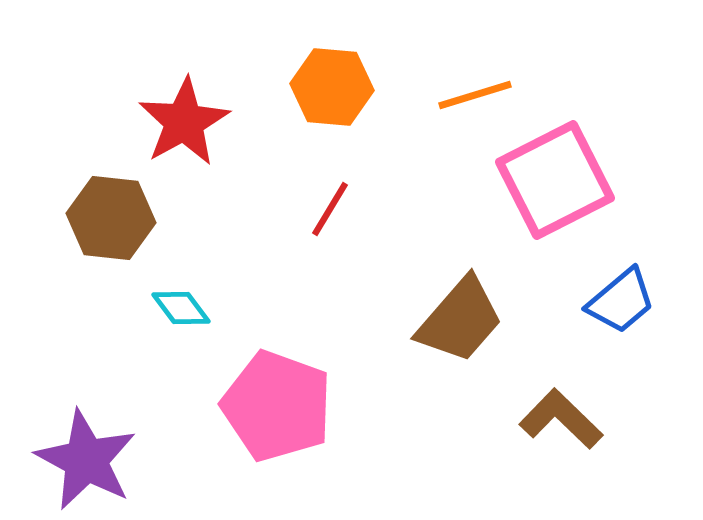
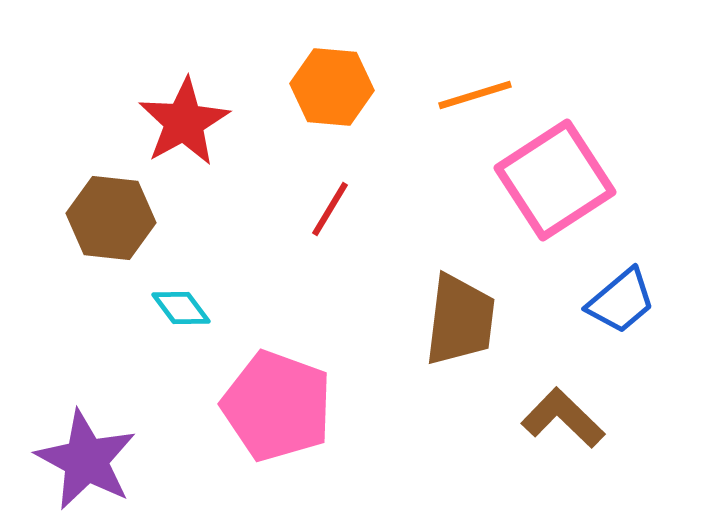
pink square: rotated 6 degrees counterclockwise
brown trapezoid: rotated 34 degrees counterclockwise
brown L-shape: moved 2 px right, 1 px up
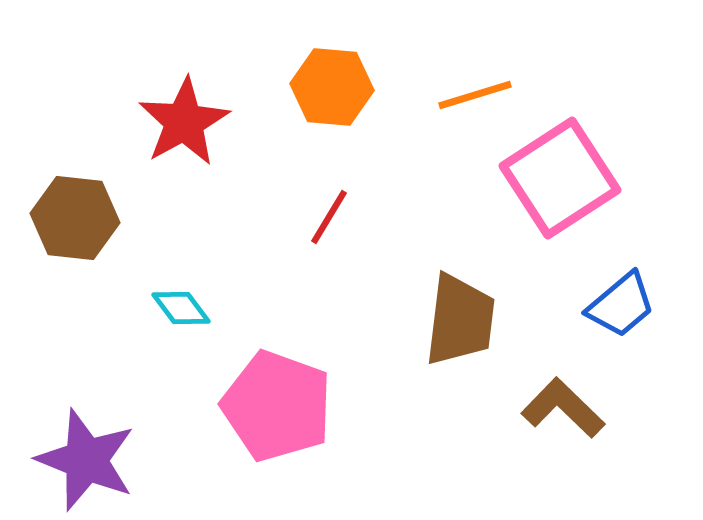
pink square: moved 5 px right, 2 px up
red line: moved 1 px left, 8 px down
brown hexagon: moved 36 px left
blue trapezoid: moved 4 px down
brown L-shape: moved 10 px up
purple star: rotated 6 degrees counterclockwise
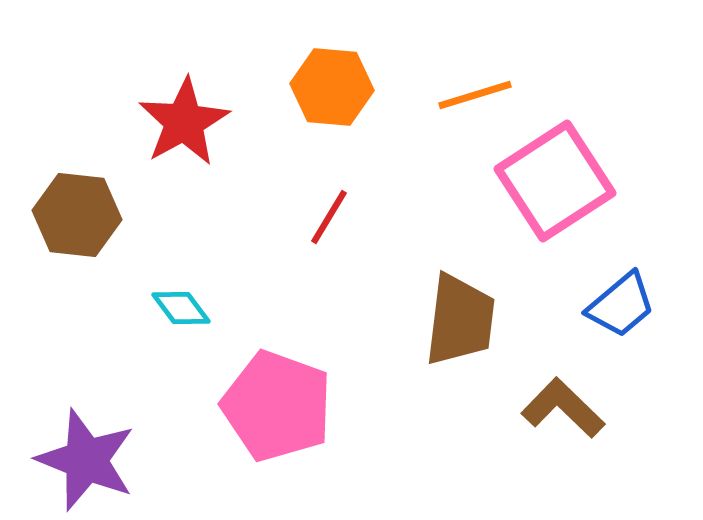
pink square: moved 5 px left, 3 px down
brown hexagon: moved 2 px right, 3 px up
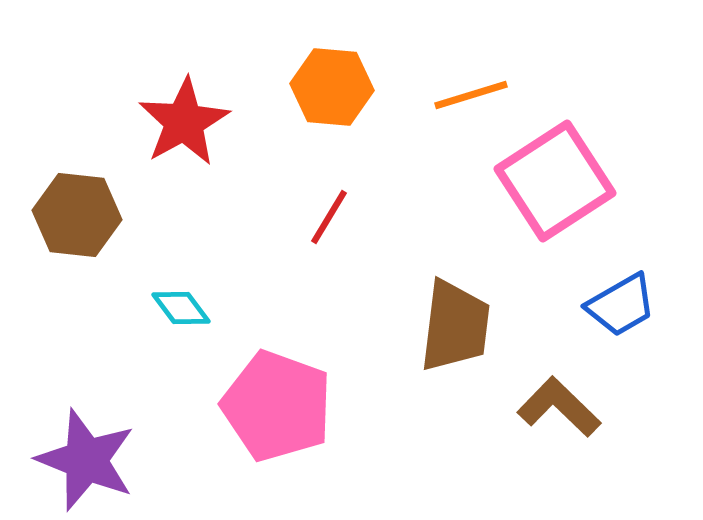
orange line: moved 4 px left
blue trapezoid: rotated 10 degrees clockwise
brown trapezoid: moved 5 px left, 6 px down
brown L-shape: moved 4 px left, 1 px up
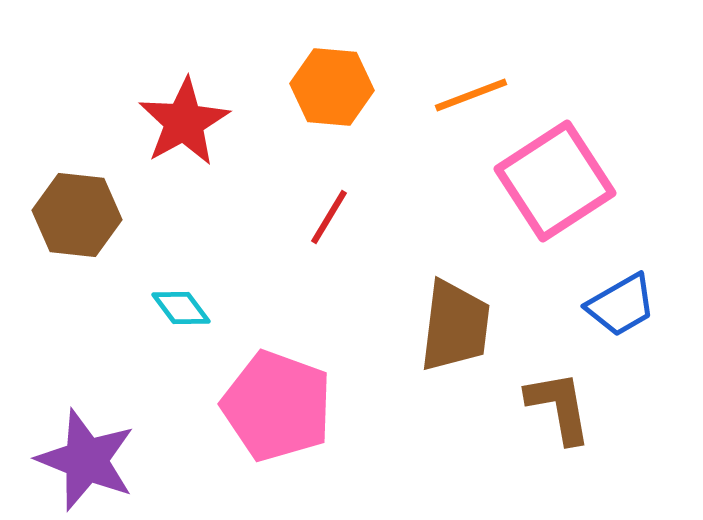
orange line: rotated 4 degrees counterclockwise
brown L-shape: rotated 36 degrees clockwise
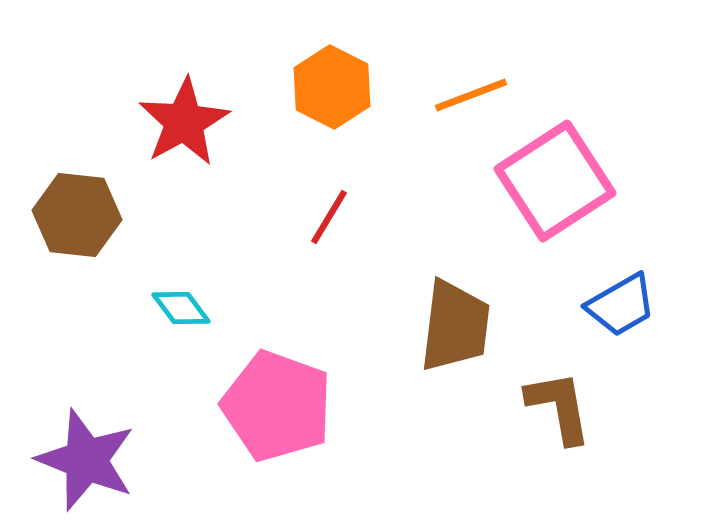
orange hexagon: rotated 22 degrees clockwise
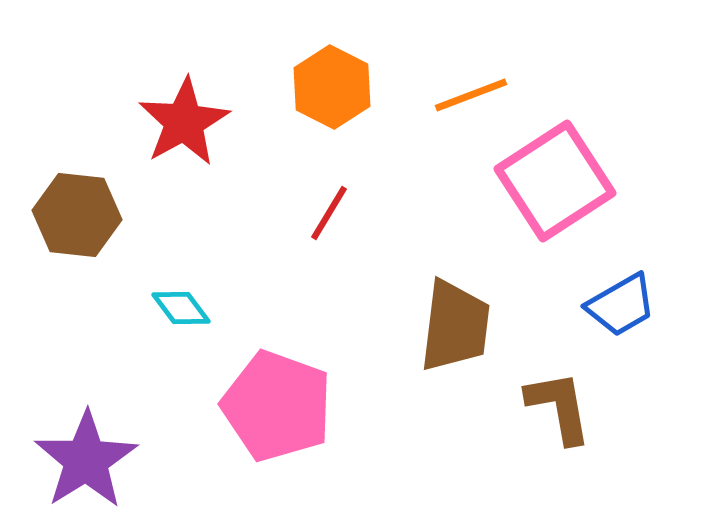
red line: moved 4 px up
purple star: rotated 18 degrees clockwise
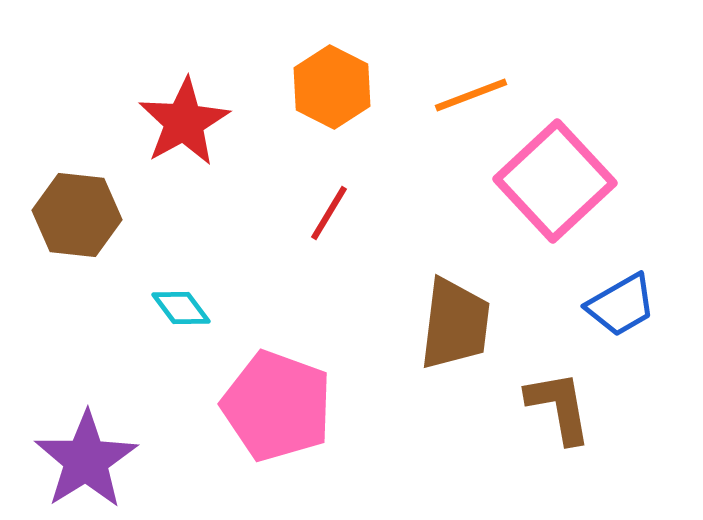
pink square: rotated 10 degrees counterclockwise
brown trapezoid: moved 2 px up
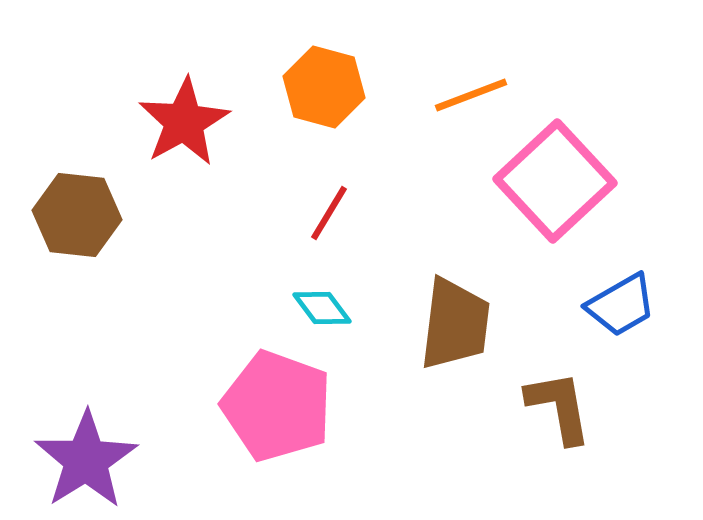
orange hexagon: moved 8 px left; rotated 12 degrees counterclockwise
cyan diamond: moved 141 px right
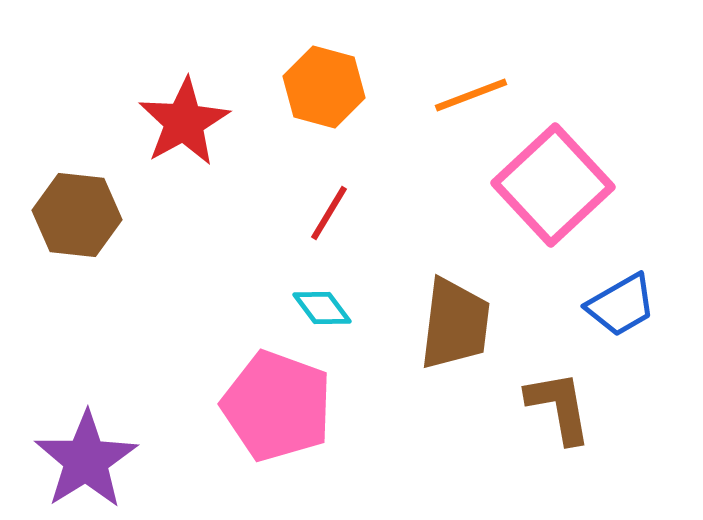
pink square: moved 2 px left, 4 px down
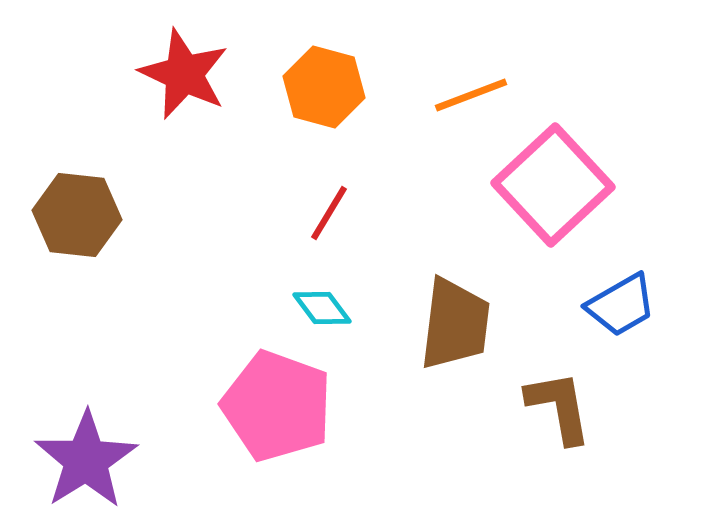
red star: moved 48 px up; rotated 18 degrees counterclockwise
